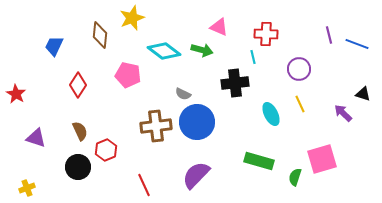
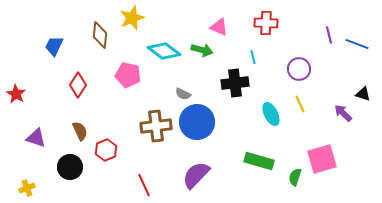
red cross: moved 11 px up
black circle: moved 8 px left
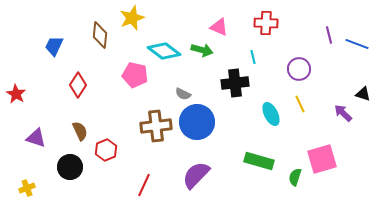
pink pentagon: moved 7 px right
red line: rotated 50 degrees clockwise
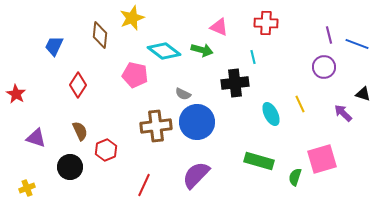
purple circle: moved 25 px right, 2 px up
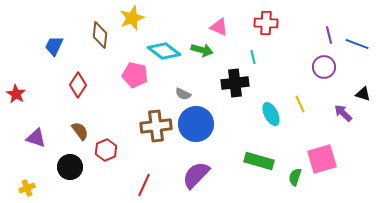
blue circle: moved 1 px left, 2 px down
brown semicircle: rotated 12 degrees counterclockwise
